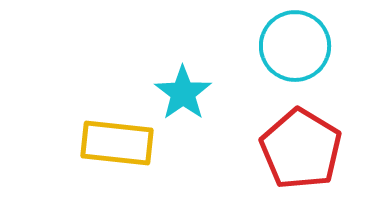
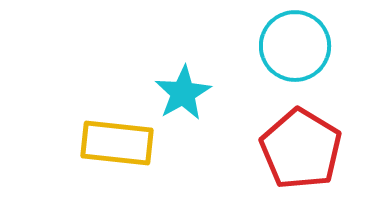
cyan star: rotated 6 degrees clockwise
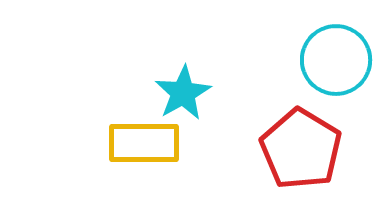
cyan circle: moved 41 px right, 14 px down
yellow rectangle: moved 27 px right; rotated 6 degrees counterclockwise
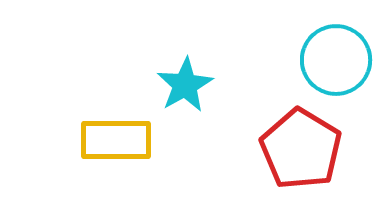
cyan star: moved 2 px right, 8 px up
yellow rectangle: moved 28 px left, 3 px up
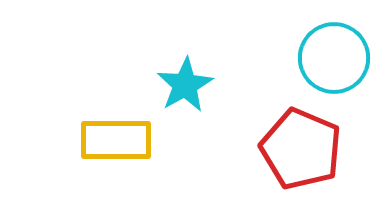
cyan circle: moved 2 px left, 2 px up
red pentagon: rotated 8 degrees counterclockwise
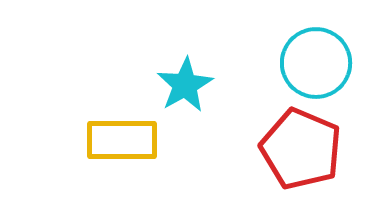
cyan circle: moved 18 px left, 5 px down
yellow rectangle: moved 6 px right
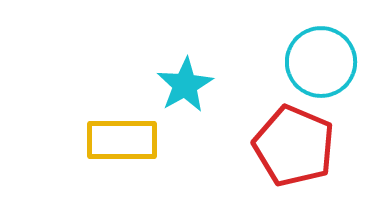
cyan circle: moved 5 px right, 1 px up
red pentagon: moved 7 px left, 3 px up
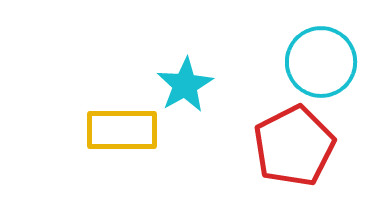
yellow rectangle: moved 10 px up
red pentagon: rotated 22 degrees clockwise
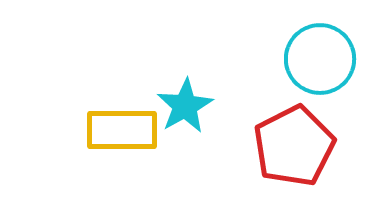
cyan circle: moved 1 px left, 3 px up
cyan star: moved 21 px down
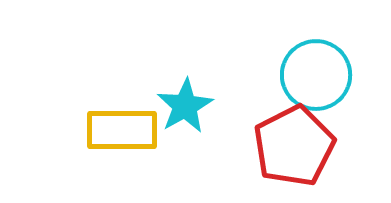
cyan circle: moved 4 px left, 16 px down
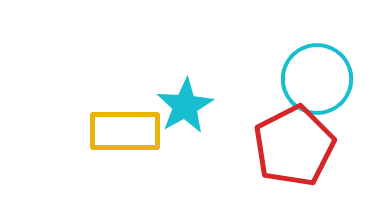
cyan circle: moved 1 px right, 4 px down
yellow rectangle: moved 3 px right, 1 px down
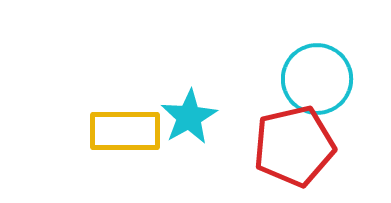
cyan star: moved 4 px right, 11 px down
red pentagon: rotated 14 degrees clockwise
